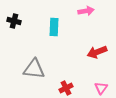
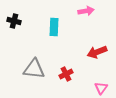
red cross: moved 14 px up
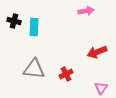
cyan rectangle: moved 20 px left
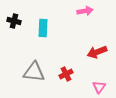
pink arrow: moved 1 px left
cyan rectangle: moved 9 px right, 1 px down
gray triangle: moved 3 px down
pink triangle: moved 2 px left, 1 px up
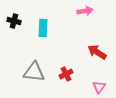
red arrow: rotated 54 degrees clockwise
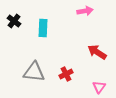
black cross: rotated 24 degrees clockwise
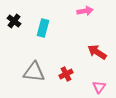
cyan rectangle: rotated 12 degrees clockwise
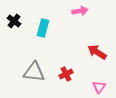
pink arrow: moved 5 px left
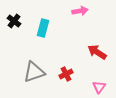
gray triangle: rotated 25 degrees counterclockwise
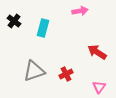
gray triangle: moved 1 px up
